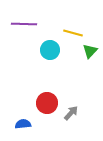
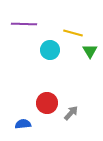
green triangle: rotated 14 degrees counterclockwise
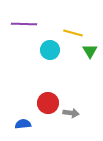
red circle: moved 1 px right
gray arrow: rotated 56 degrees clockwise
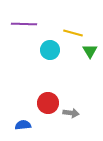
blue semicircle: moved 1 px down
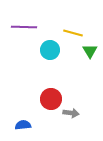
purple line: moved 3 px down
red circle: moved 3 px right, 4 px up
